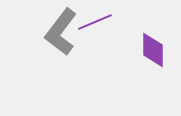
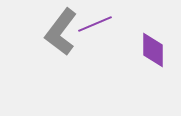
purple line: moved 2 px down
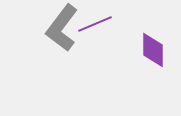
gray L-shape: moved 1 px right, 4 px up
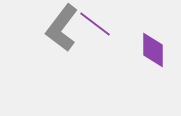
purple line: rotated 60 degrees clockwise
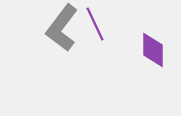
purple line: rotated 28 degrees clockwise
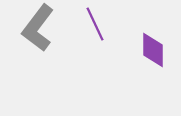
gray L-shape: moved 24 px left
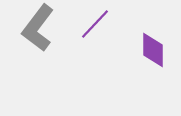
purple line: rotated 68 degrees clockwise
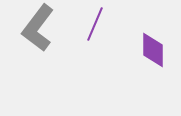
purple line: rotated 20 degrees counterclockwise
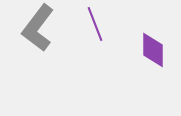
purple line: rotated 44 degrees counterclockwise
